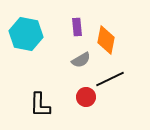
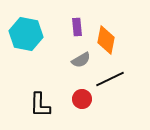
red circle: moved 4 px left, 2 px down
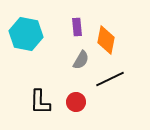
gray semicircle: rotated 30 degrees counterclockwise
red circle: moved 6 px left, 3 px down
black L-shape: moved 3 px up
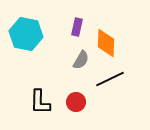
purple rectangle: rotated 18 degrees clockwise
orange diamond: moved 3 px down; rotated 8 degrees counterclockwise
